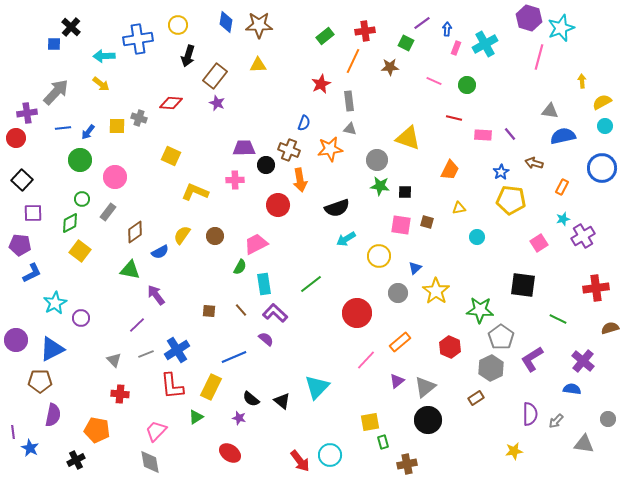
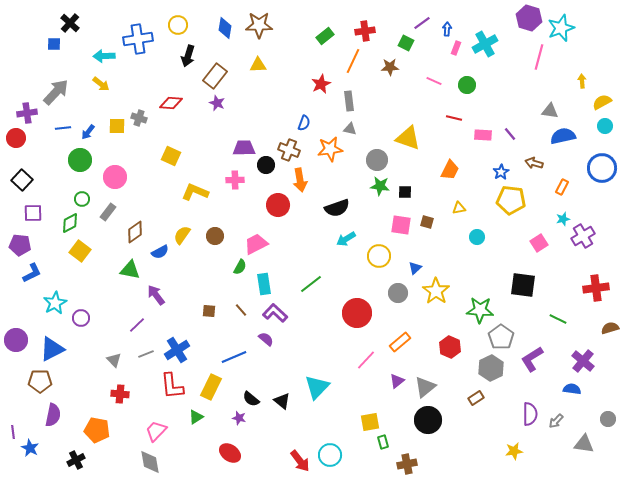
blue diamond at (226, 22): moved 1 px left, 6 px down
black cross at (71, 27): moved 1 px left, 4 px up
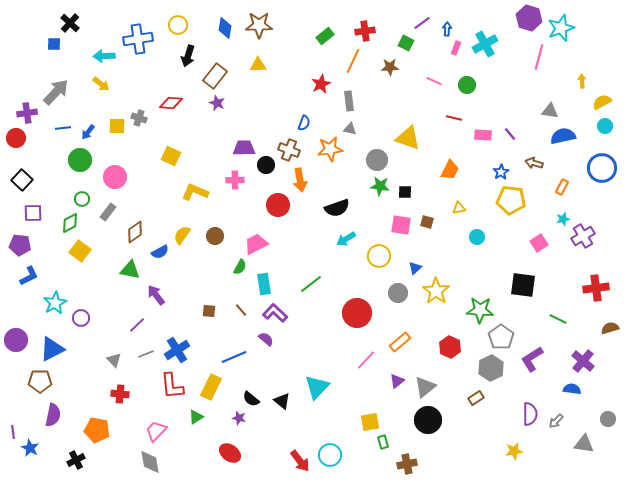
blue L-shape at (32, 273): moved 3 px left, 3 px down
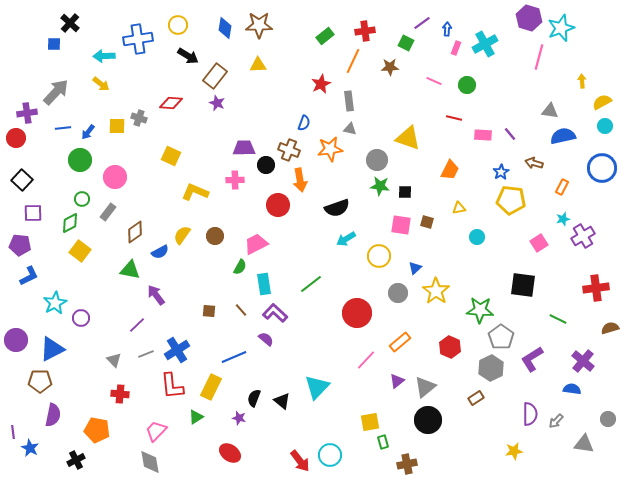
black arrow at (188, 56): rotated 75 degrees counterclockwise
black semicircle at (251, 399): moved 3 px right, 1 px up; rotated 72 degrees clockwise
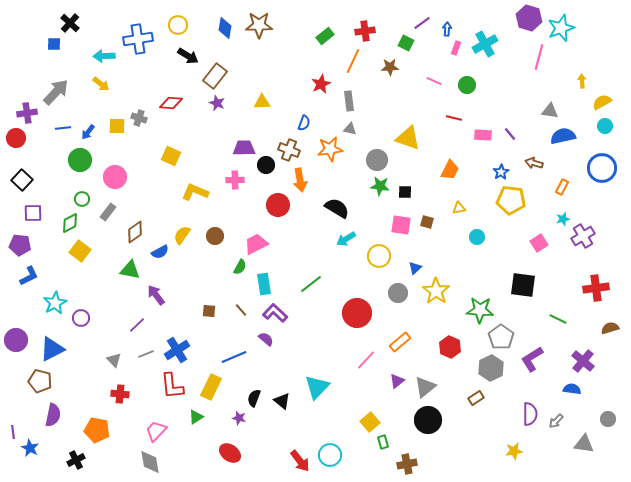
yellow triangle at (258, 65): moved 4 px right, 37 px down
black semicircle at (337, 208): rotated 130 degrees counterclockwise
brown pentagon at (40, 381): rotated 15 degrees clockwise
yellow square at (370, 422): rotated 30 degrees counterclockwise
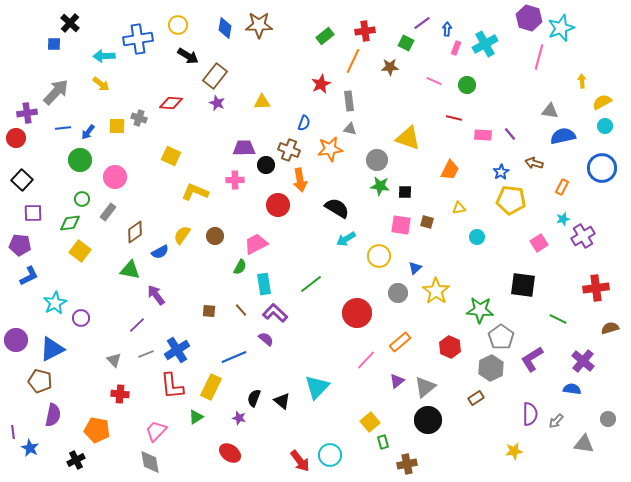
green diamond at (70, 223): rotated 20 degrees clockwise
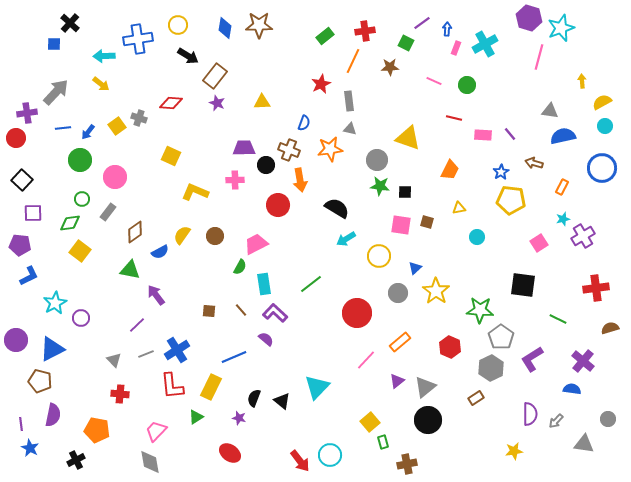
yellow square at (117, 126): rotated 36 degrees counterclockwise
purple line at (13, 432): moved 8 px right, 8 px up
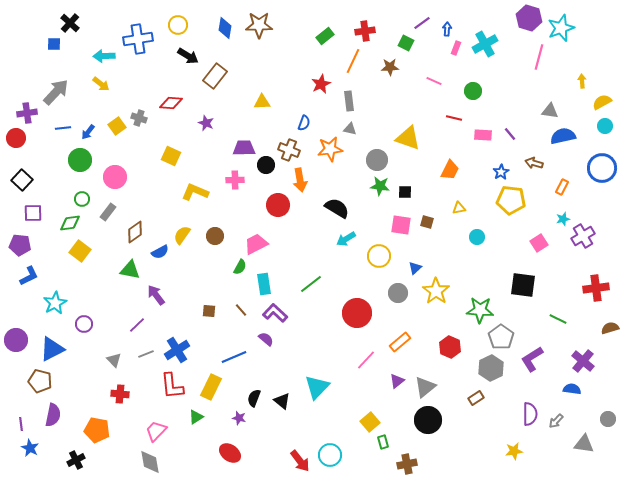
green circle at (467, 85): moved 6 px right, 6 px down
purple star at (217, 103): moved 11 px left, 20 px down
purple circle at (81, 318): moved 3 px right, 6 px down
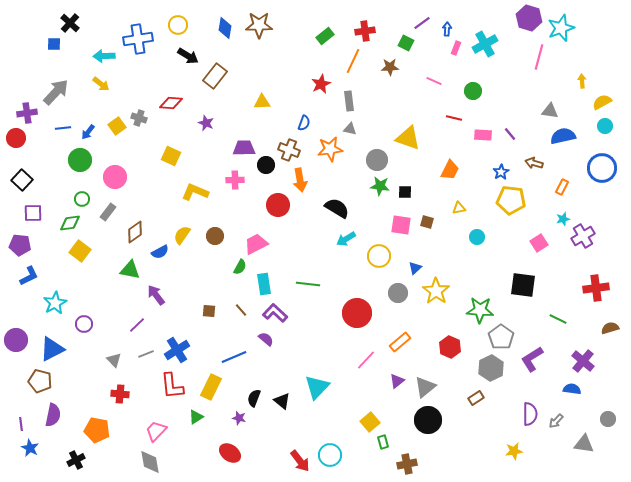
green line at (311, 284): moved 3 px left; rotated 45 degrees clockwise
